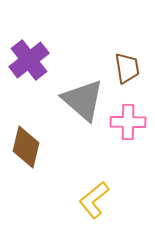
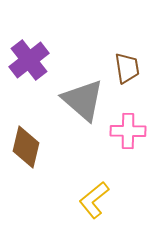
pink cross: moved 9 px down
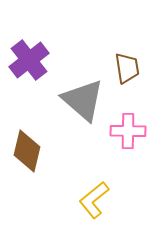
brown diamond: moved 1 px right, 4 px down
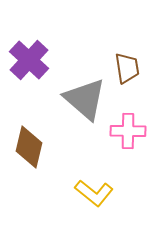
purple cross: rotated 9 degrees counterclockwise
gray triangle: moved 2 px right, 1 px up
brown diamond: moved 2 px right, 4 px up
yellow L-shape: moved 7 px up; rotated 102 degrees counterclockwise
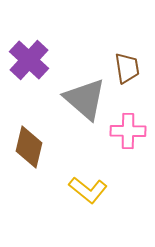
yellow L-shape: moved 6 px left, 3 px up
